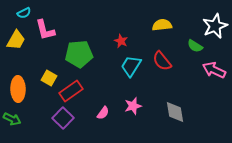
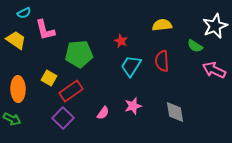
yellow trapezoid: rotated 85 degrees counterclockwise
red semicircle: rotated 35 degrees clockwise
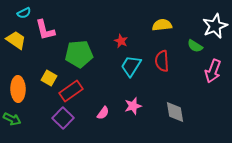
pink arrow: moved 1 px left, 1 px down; rotated 95 degrees counterclockwise
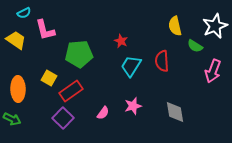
yellow semicircle: moved 13 px right, 1 px down; rotated 96 degrees counterclockwise
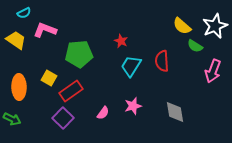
yellow semicircle: moved 7 px right; rotated 36 degrees counterclockwise
pink L-shape: rotated 125 degrees clockwise
orange ellipse: moved 1 px right, 2 px up
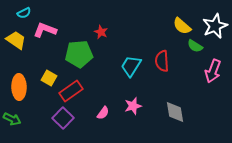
red star: moved 20 px left, 9 px up
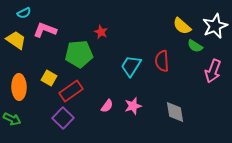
pink semicircle: moved 4 px right, 7 px up
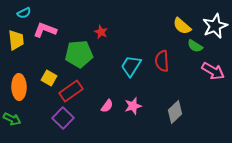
yellow trapezoid: rotated 50 degrees clockwise
pink arrow: rotated 80 degrees counterclockwise
gray diamond: rotated 55 degrees clockwise
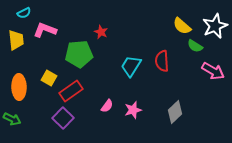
pink star: moved 4 px down
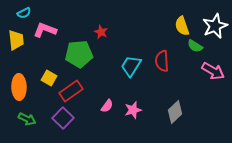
yellow semicircle: rotated 30 degrees clockwise
green arrow: moved 15 px right
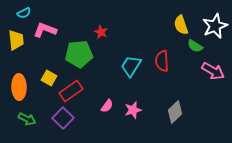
yellow semicircle: moved 1 px left, 1 px up
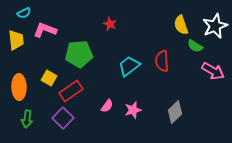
red star: moved 9 px right, 8 px up
cyan trapezoid: moved 2 px left; rotated 20 degrees clockwise
green arrow: rotated 72 degrees clockwise
